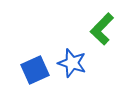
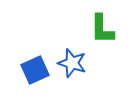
green L-shape: rotated 44 degrees counterclockwise
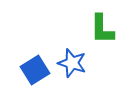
blue square: rotated 8 degrees counterclockwise
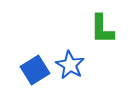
blue star: moved 2 px left, 2 px down; rotated 12 degrees clockwise
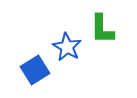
blue star: moved 3 px left, 18 px up
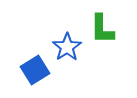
blue star: rotated 8 degrees clockwise
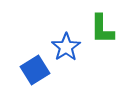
blue star: moved 1 px left
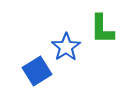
blue square: moved 2 px right, 1 px down
